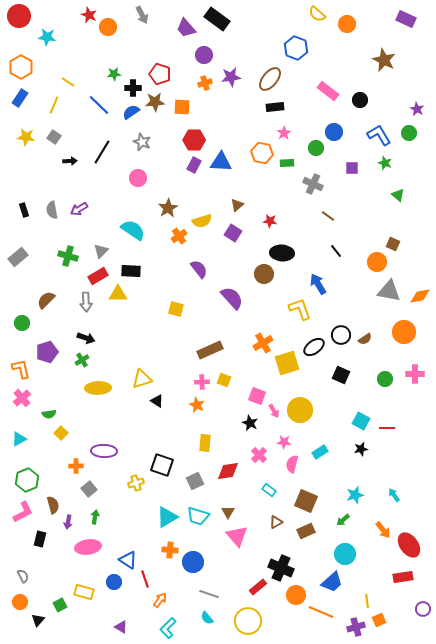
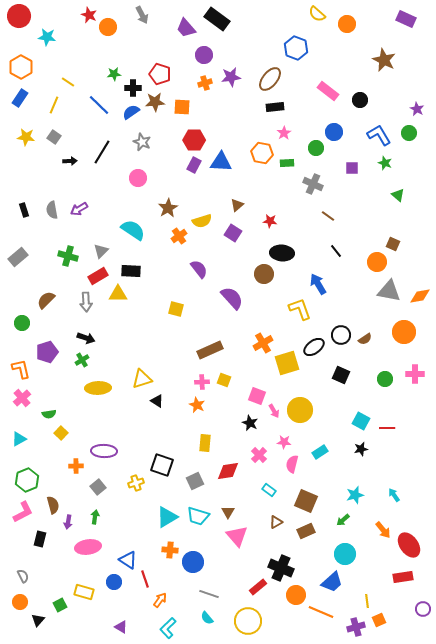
gray square at (89, 489): moved 9 px right, 2 px up
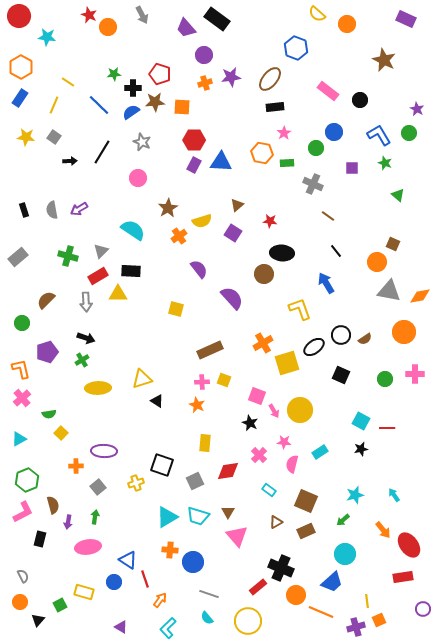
blue arrow at (318, 284): moved 8 px right, 1 px up
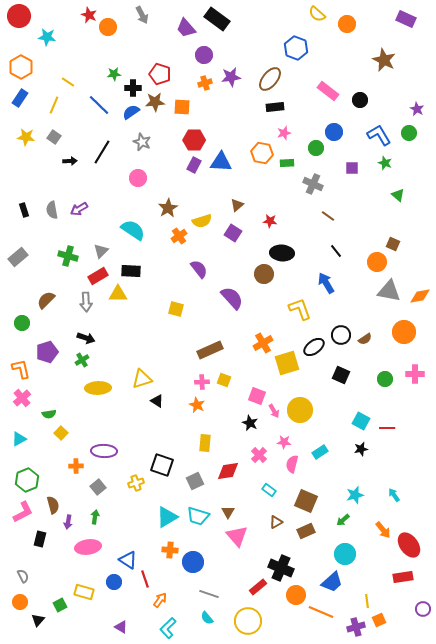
pink star at (284, 133): rotated 16 degrees clockwise
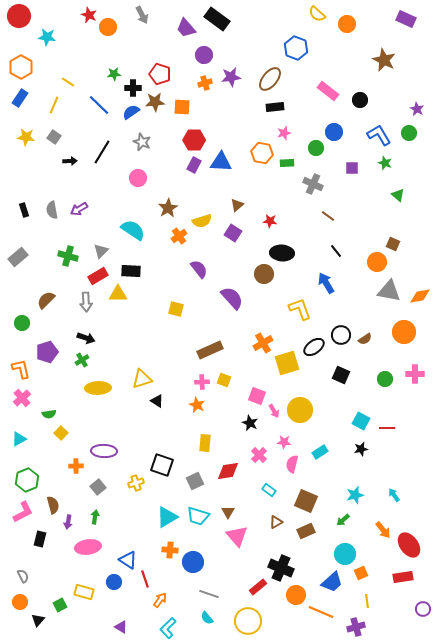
orange square at (379, 620): moved 18 px left, 47 px up
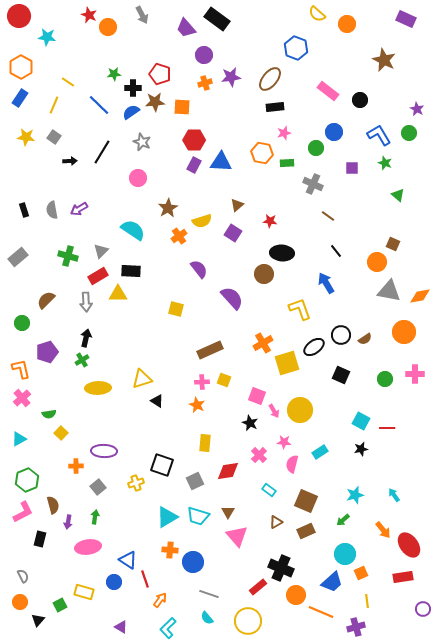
black arrow at (86, 338): rotated 96 degrees counterclockwise
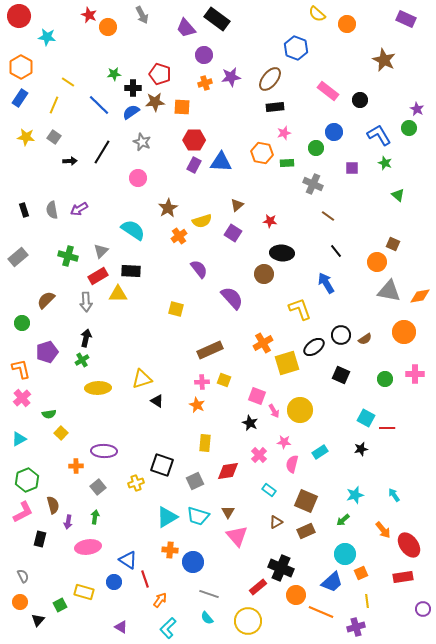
green circle at (409, 133): moved 5 px up
cyan square at (361, 421): moved 5 px right, 3 px up
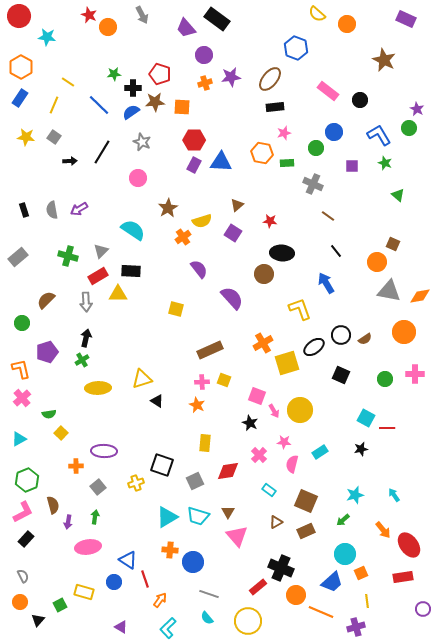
purple square at (352, 168): moved 2 px up
orange cross at (179, 236): moved 4 px right, 1 px down
black rectangle at (40, 539): moved 14 px left; rotated 28 degrees clockwise
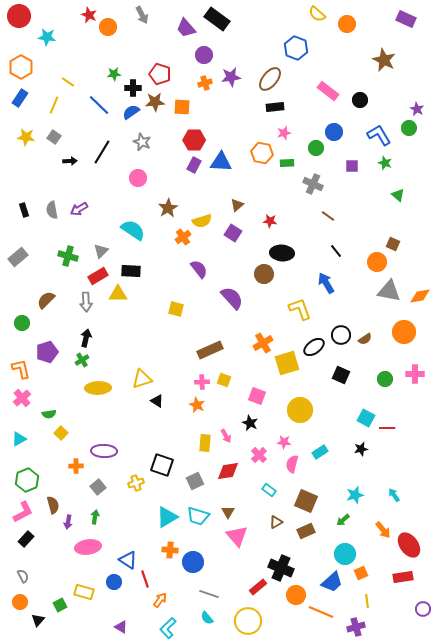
pink arrow at (274, 411): moved 48 px left, 25 px down
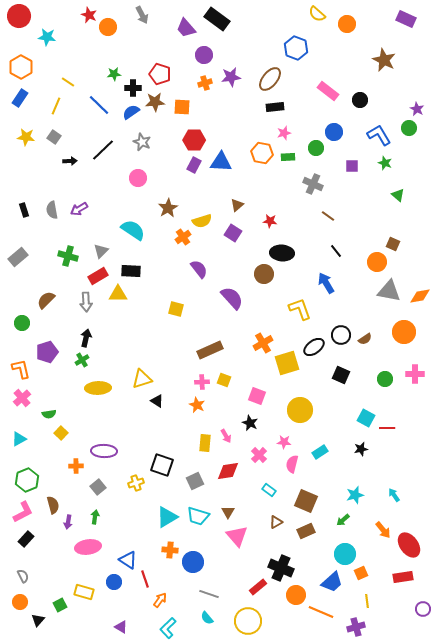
yellow line at (54, 105): moved 2 px right, 1 px down
black line at (102, 152): moved 1 px right, 2 px up; rotated 15 degrees clockwise
green rectangle at (287, 163): moved 1 px right, 6 px up
